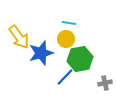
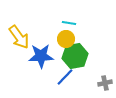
blue star: moved 3 px down; rotated 15 degrees clockwise
green hexagon: moved 5 px left, 3 px up
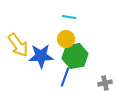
cyan line: moved 6 px up
yellow arrow: moved 1 px left, 8 px down
blue line: rotated 24 degrees counterclockwise
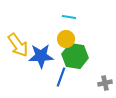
green hexagon: rotated 20 degrees clockwise
blue line: moved 4 px left
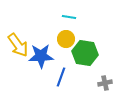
green hexagon: moved 10 px right, 3 px up
